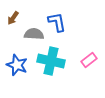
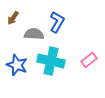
blue L-shape: rotated 40 degrees clockwise
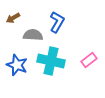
brown arrow: rotated 24 degrees clockwise
gray semicircle: moved 1 px left, 1 px down
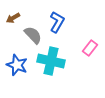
gray semicircle: rotated 42 degrees clockwise
pink rectangle: moved 1 px right, 12 px up; rotated 14 degrees counterclockwise
